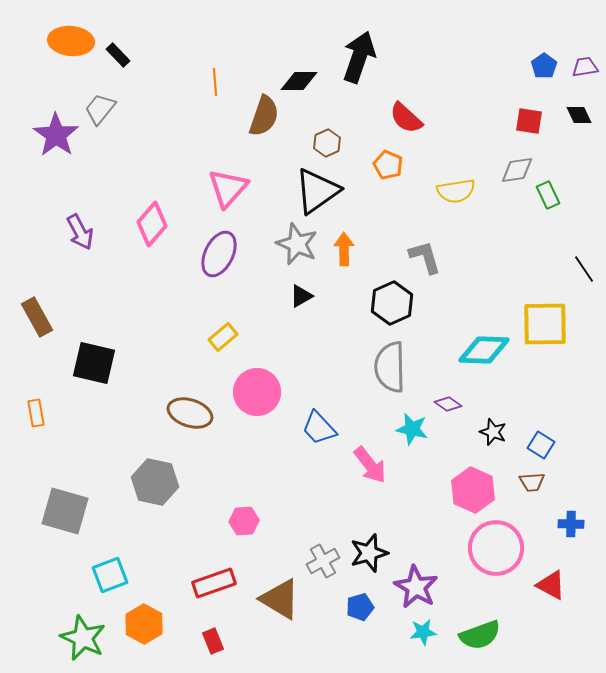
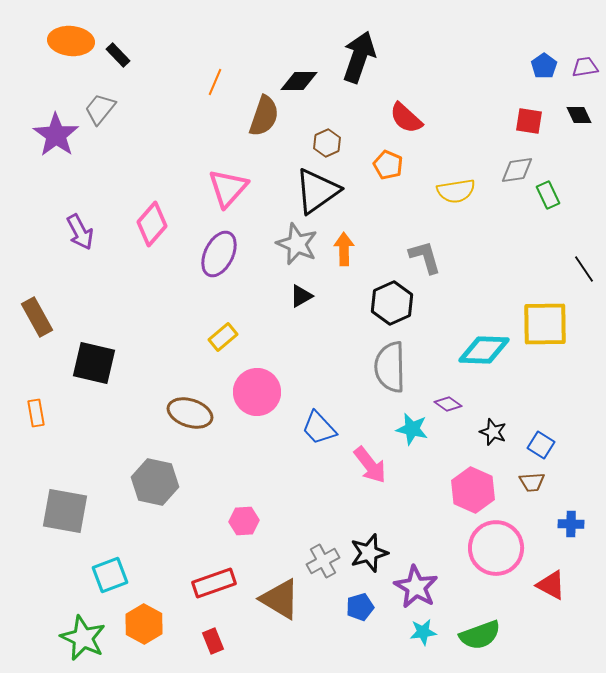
orange line at (215, 82): rotated 28 degrees clockwise
gray square at (65, 511): rotated 6 degrees counterclockwise
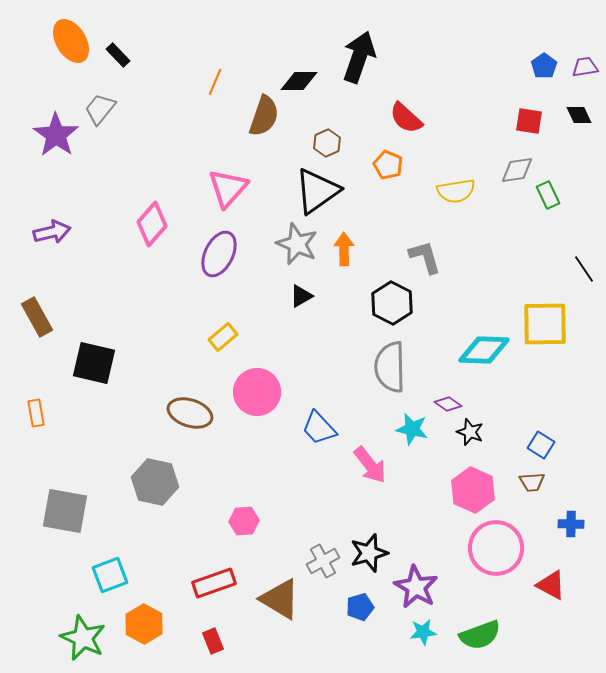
orange ellipse at (71, 41): rotated 54 degrees clockwise
purple arrow at (80, 232): moved 28 px left; rotated 75 degrees counterclockwise
black hexagon at (392, 303): rotated 9 degrees counterclockwise
black star at (493, 432): moved 23 px left
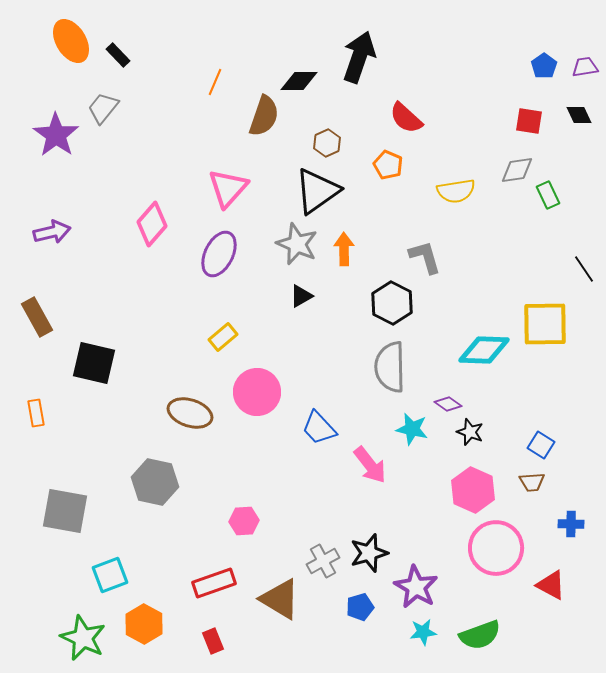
gray trapezoid at (100, 109): moved 3 px right, 1 px up
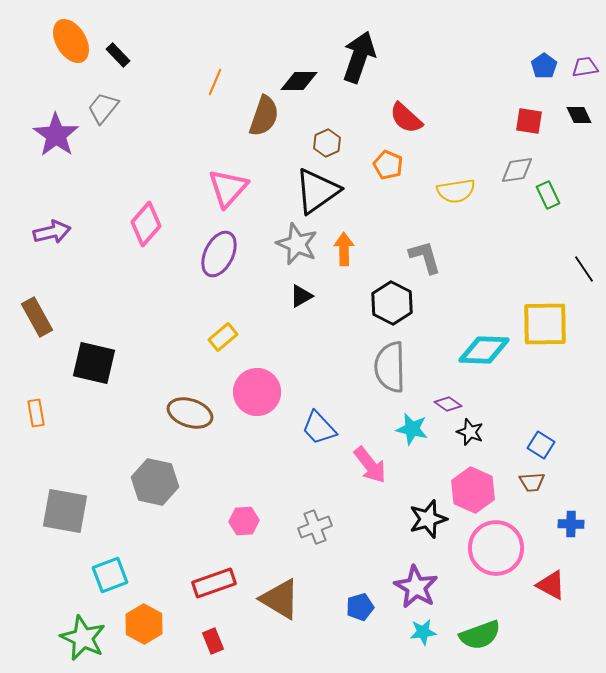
pink diamond at (152, 224): moved 6 px left
black star at (369, 553): moved 59 px right, 34 px up
gray cross at (323, 561): moved 8 px left, 34 px up; rotated 8 degrees clockwise
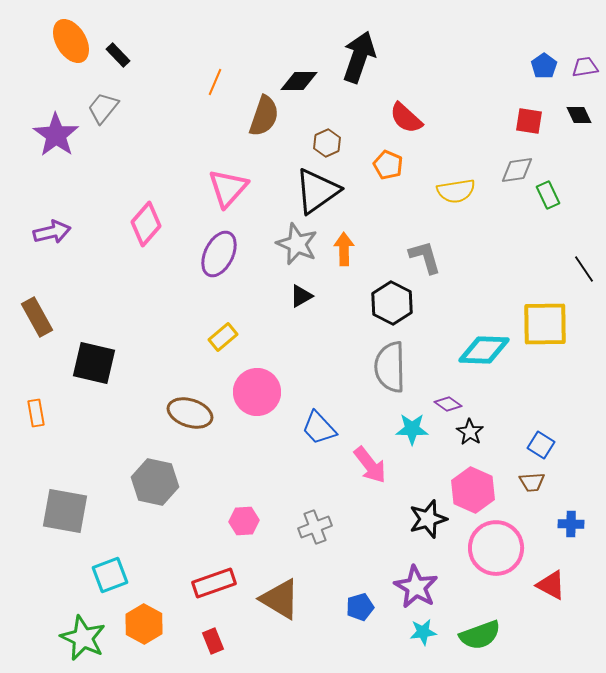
cyan star at (412, 429): rotated 12 degrees counterclockwise
black star at (470, 432): rotated 12 degrees clockwise
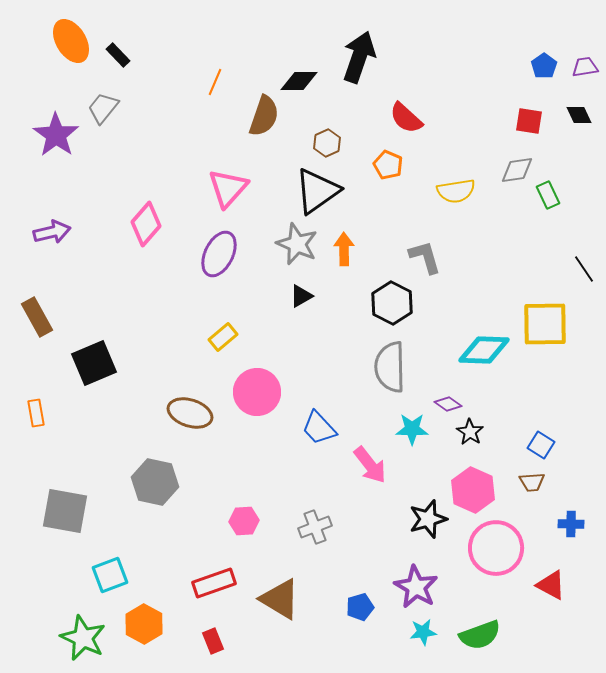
black square at (94, 363): rotated 36 degrees counterclockwise
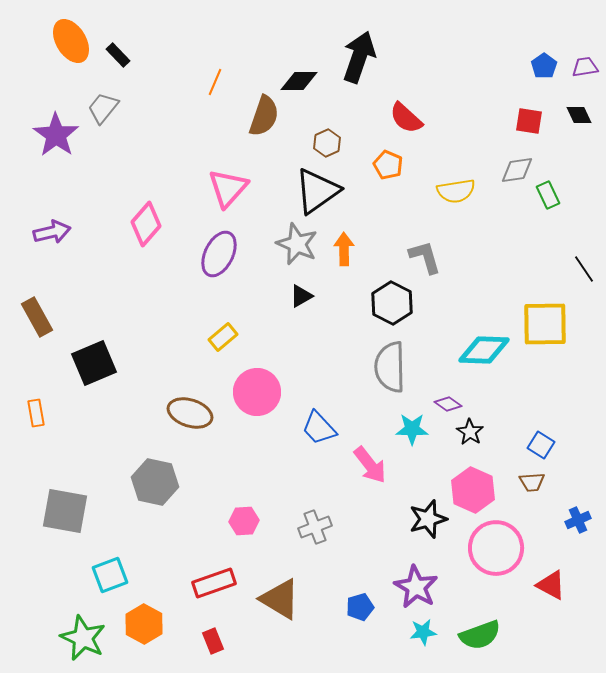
blue cross at (571, 524): moved 7 px right, 4 px up; rotated 25 degrees counterclockwise
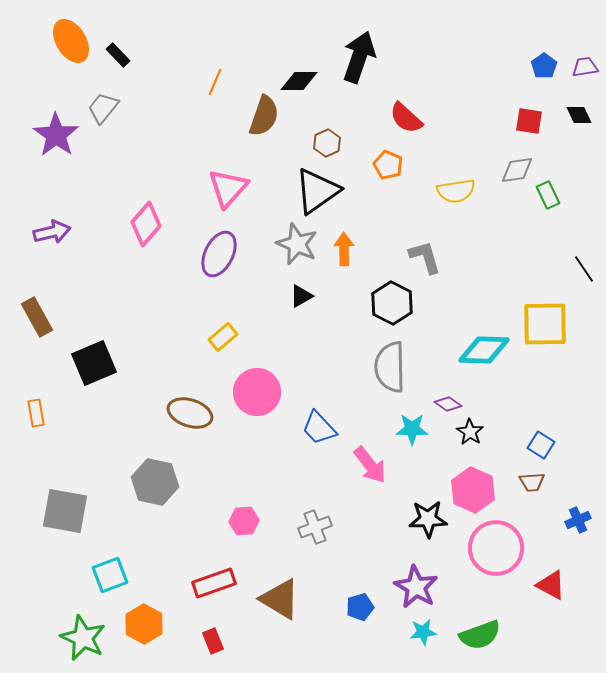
black star at (428, 519): rotated 15 degrees clockwise
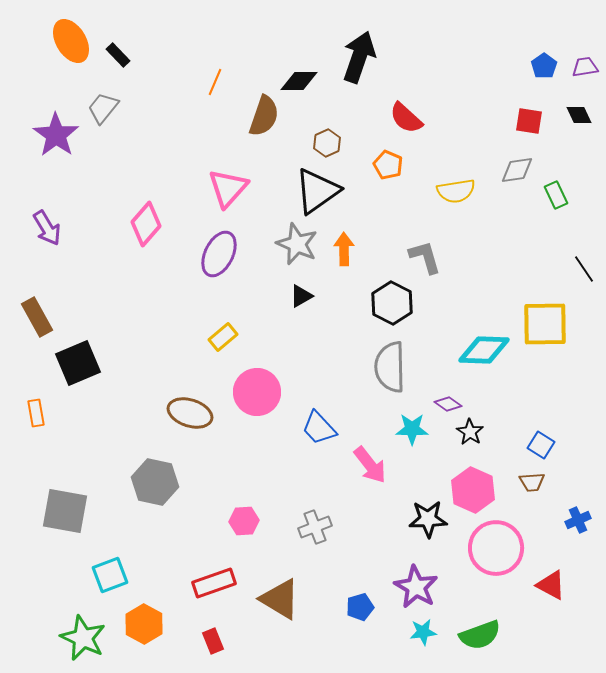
green rectangle at (548, 195): moved 8 px right
purple arrow at (52, 232): moved 5 px left, 4 px up; rotated 72 degrees clockwise
black square at (94, 363): moved 16 px left
